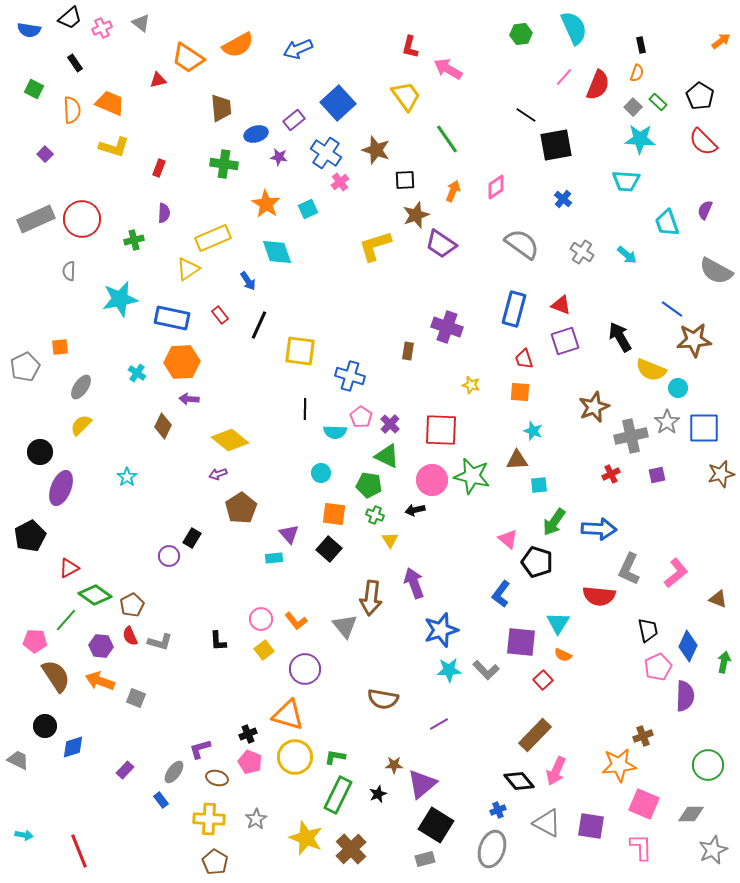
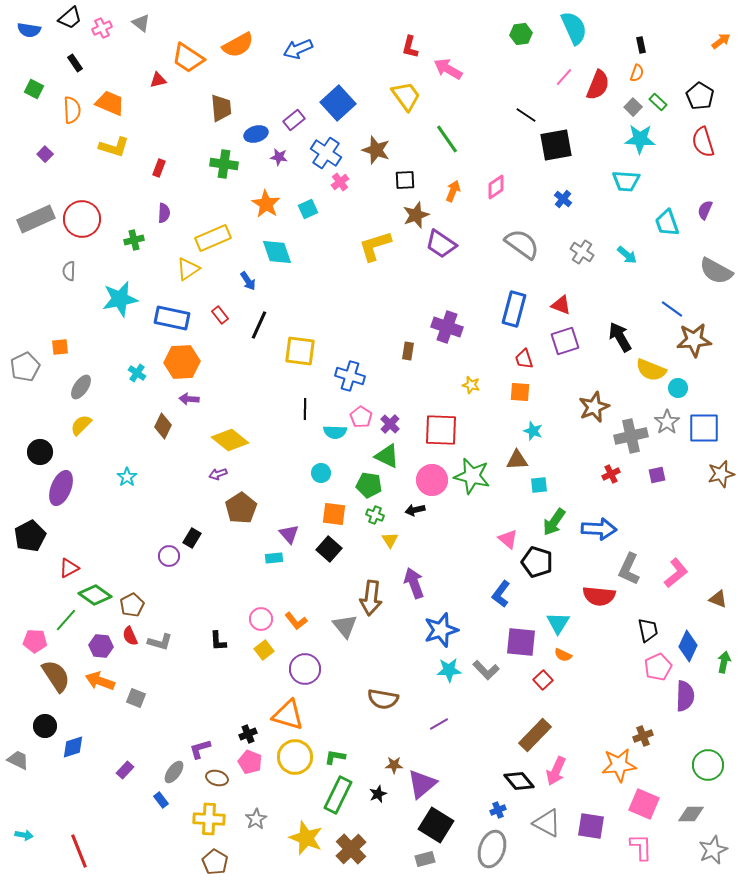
red semicircle at (703, 142): rotated 28 degrees clockwise
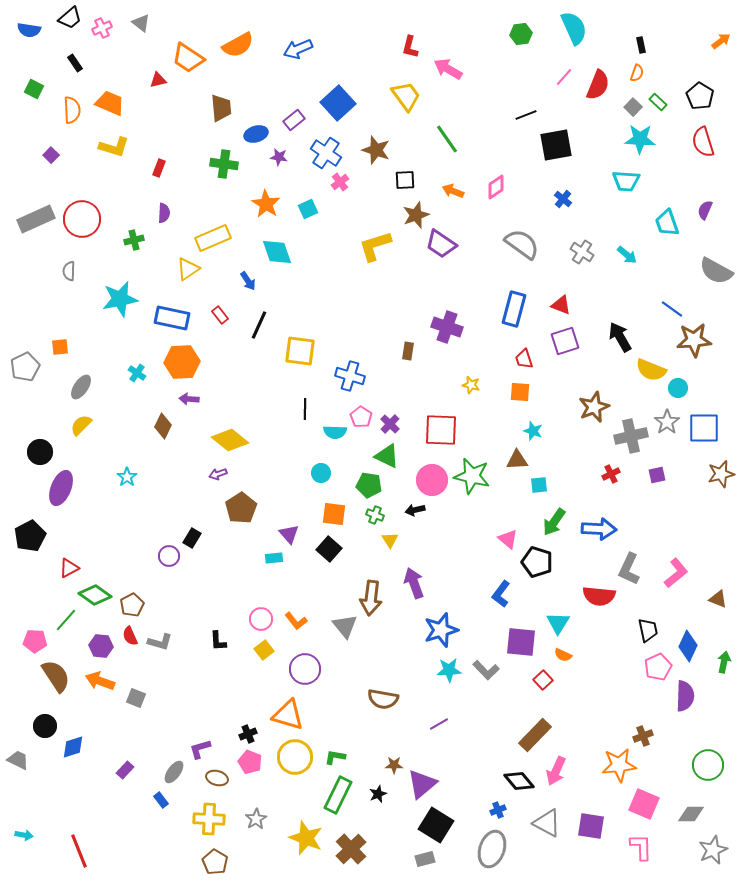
black line at (526, 115): rotated 55 degrees counterclockwise
purple square at (45, 154): moved 6 px right, 1 px down
orange arrow at (453, 191): rotated 90 degrees counterclockwise
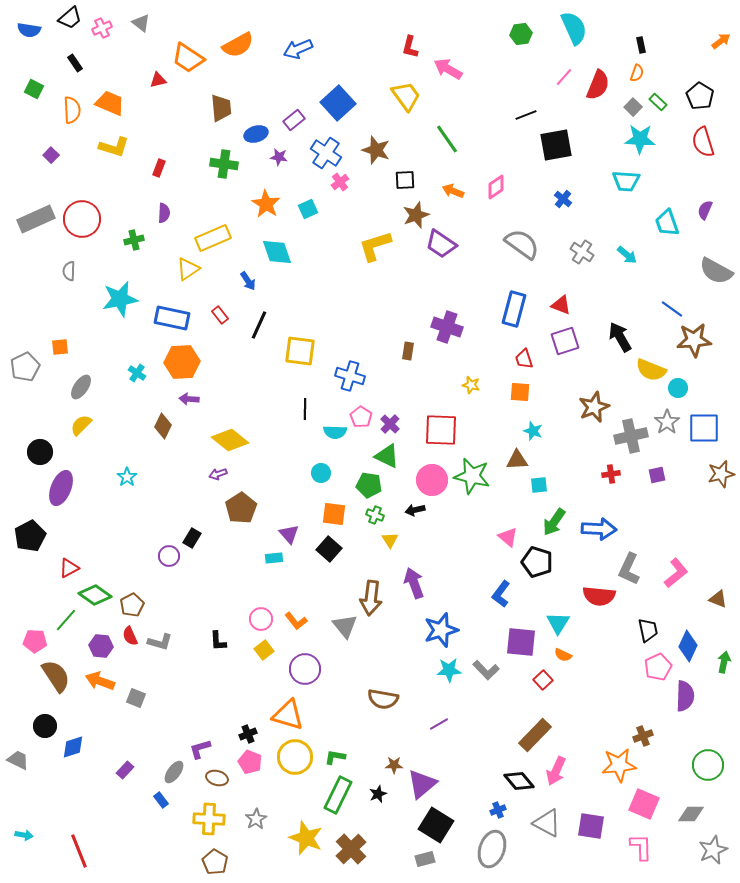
red cross at (611, 474): rotated 18 degrees clockwise
pink triangle at (508, 539): moved 2 px up
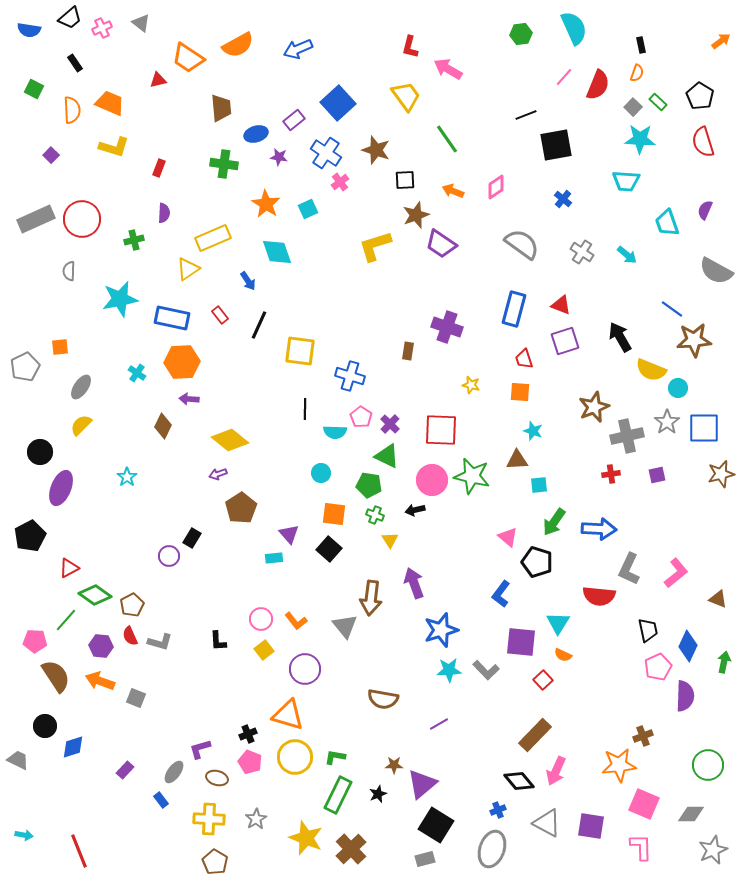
gray cross at (631, 436): moved 4 px left
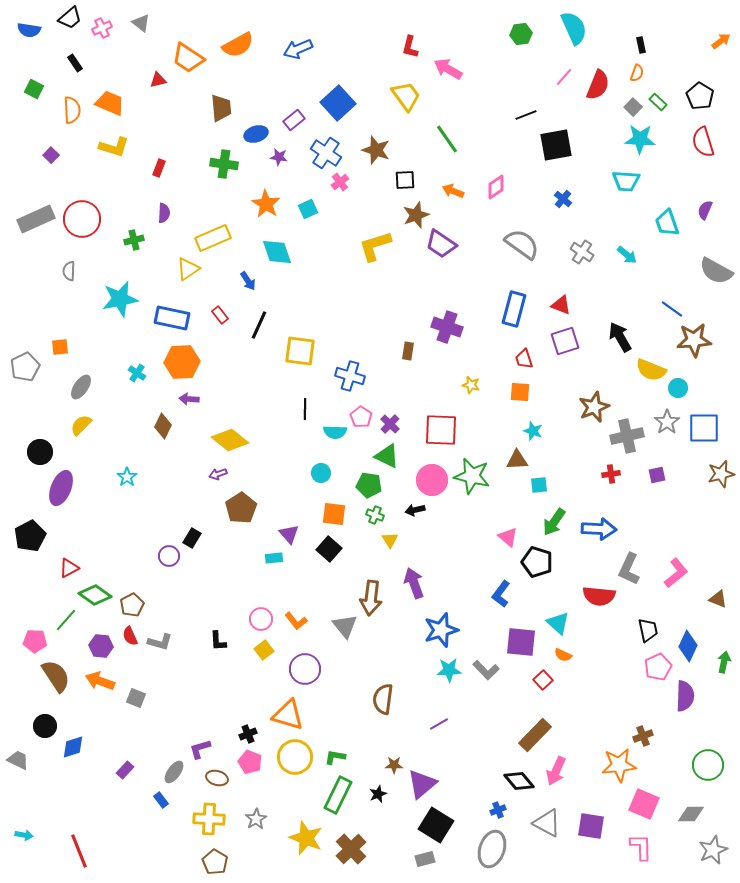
cyan triangle at (558, 623): rotated 20 degrees counterclockwise
brown semicircle at (383, 699): rotated 88 degrees clockwise
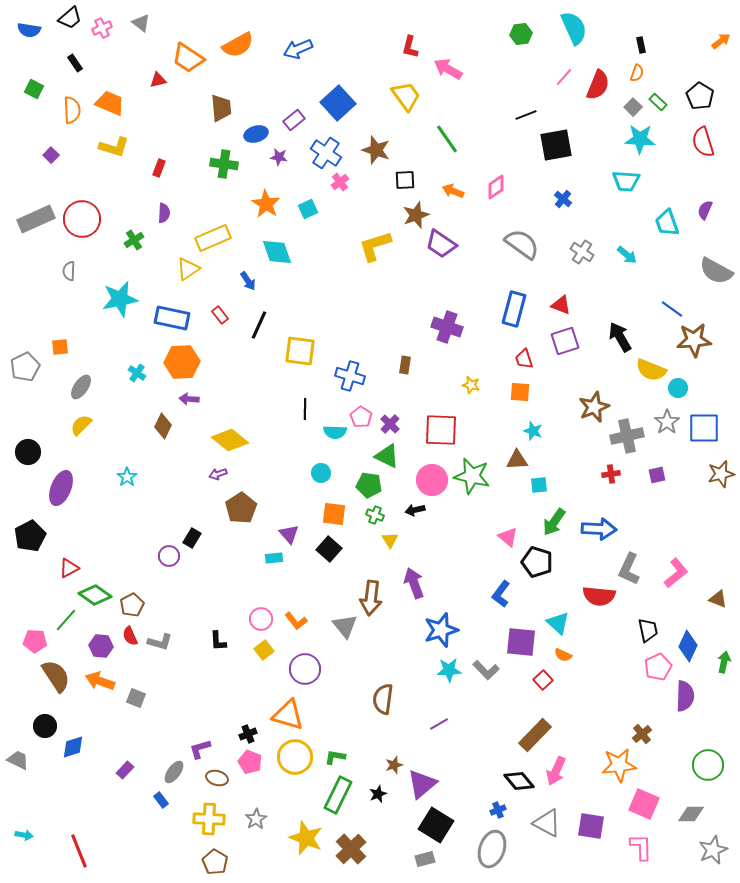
green cross at (134, 240): rotated 18 degrees counterclockwise
brown rectangle at (408, 351): moved 3 px left, 14 px down
black circle at (40, 452): moved 12 px left
brown cross at (643, 736): moved 1 px left, 2 px up; rotated 18 degrees counterclockwise
brown star at (394, 765): rotated 18 degrees counterclockwise
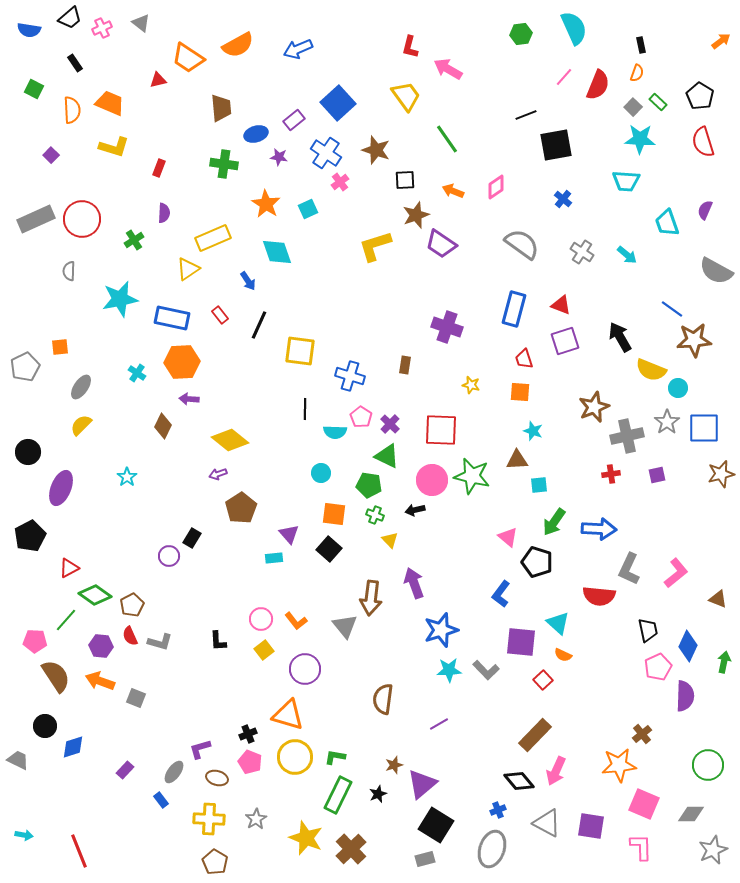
yellow triangle at (390, 540): rotated 12 degrees counterclockwise
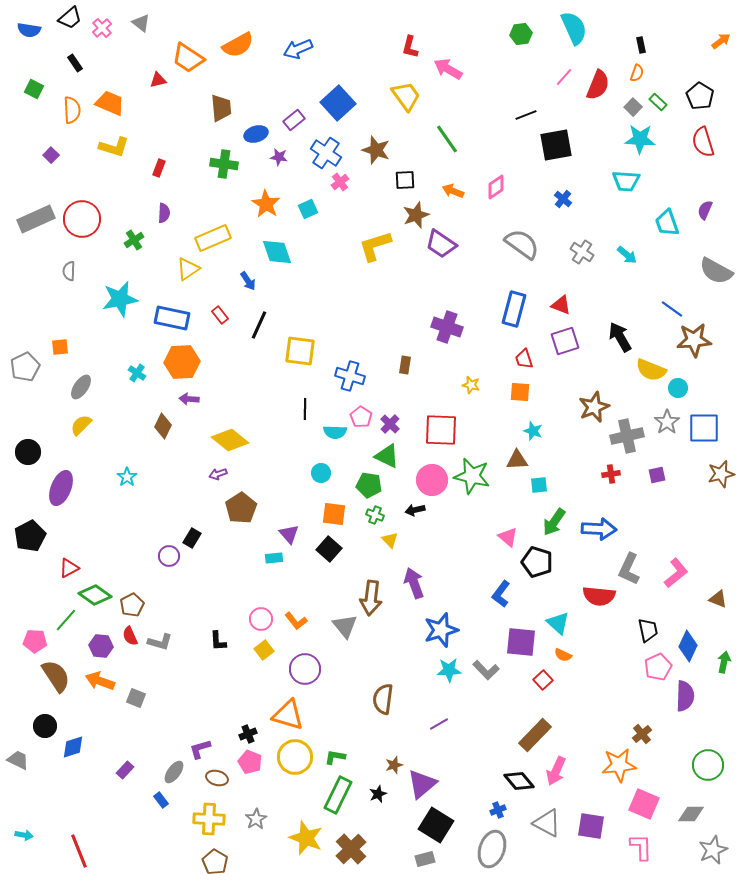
pink cross at (102, 28): rotated 18 degrees counterclockwise
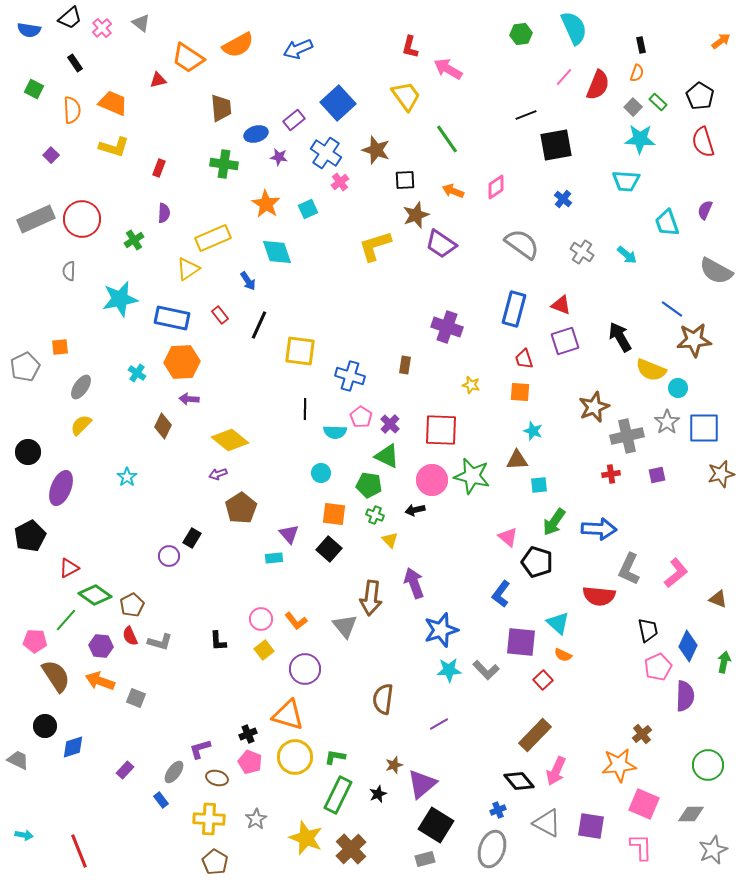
orange trapezoid at (110, 103): moved 3 px right
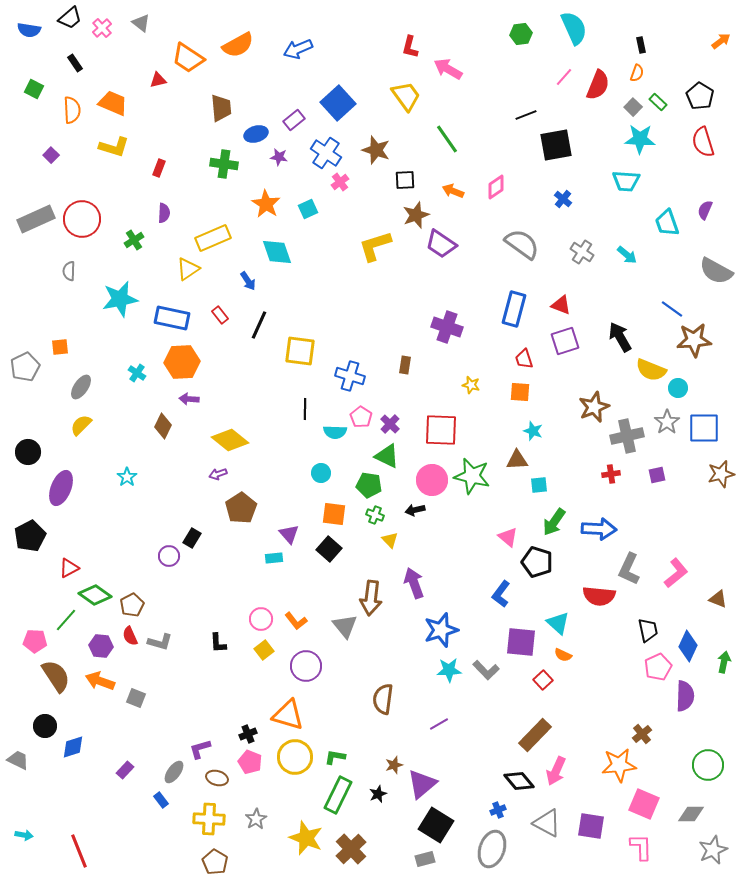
black L-shape at (218, 641): moved 2 px down
purple circle at (305, 669): moved 1 px right, 3 px up
